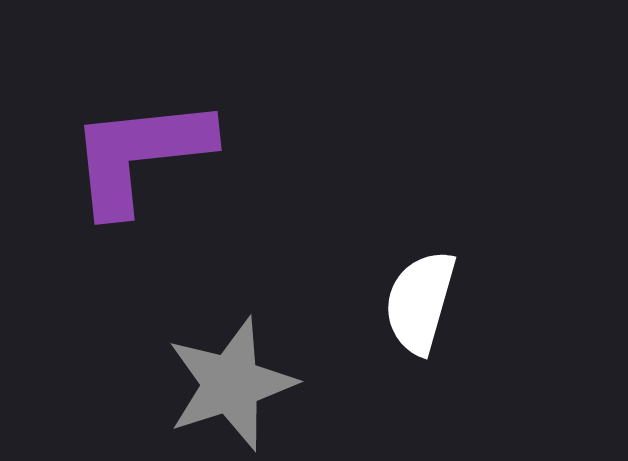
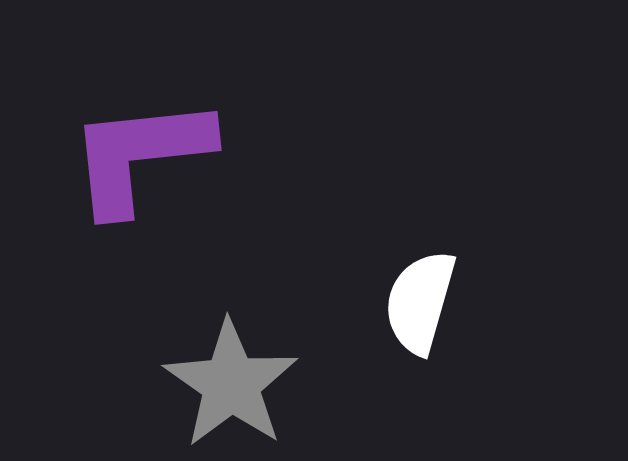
gray star: rotated 19 degrees counterclockwise
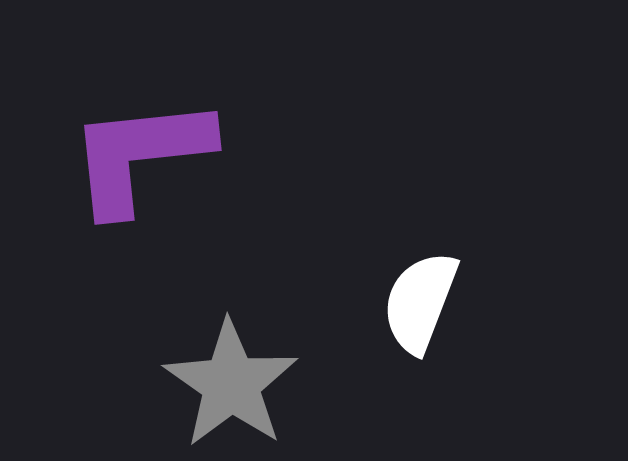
white semicircle: rotated 5 degrees clockwise
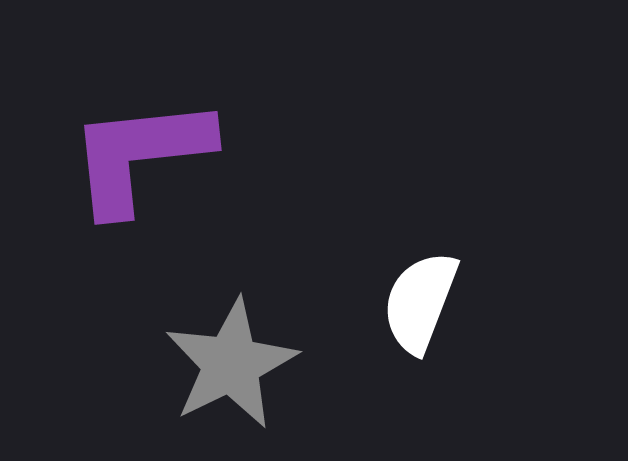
gray star: moved 20 px up; rotated 11 degrees clockwise
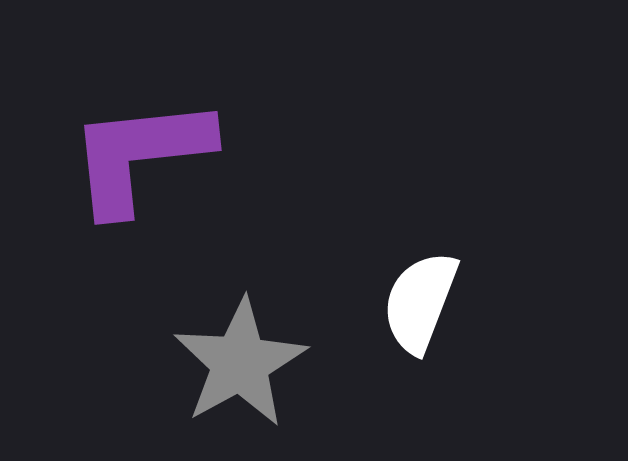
gray star: moved 9 px right, 1 px up; rotated 3 degrees counterclockwise
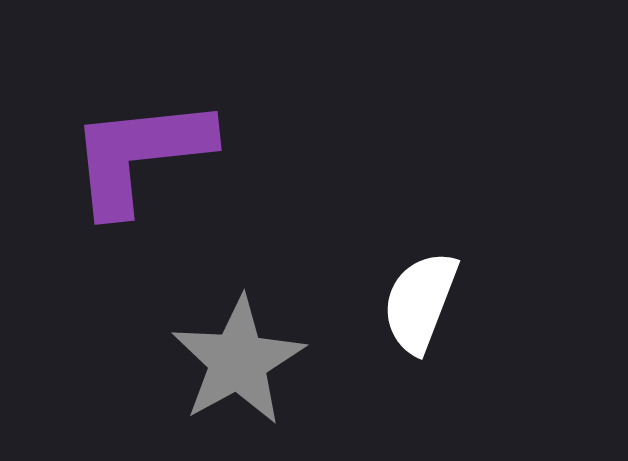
gray star: moved 2 px left, 2 px up
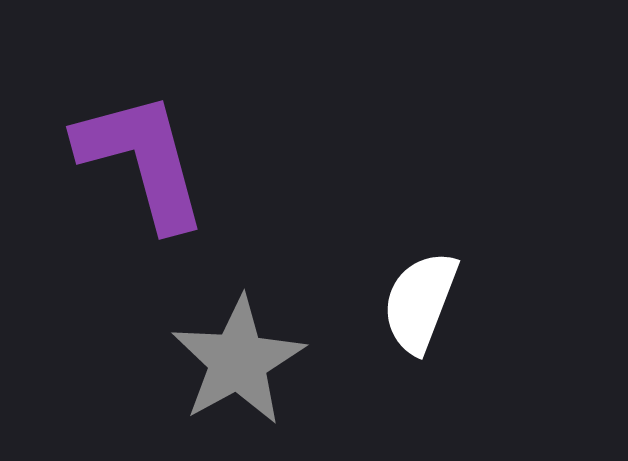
purple L-shape: moved 2 px right, 5 px down; rotated 81 degrees clockwise
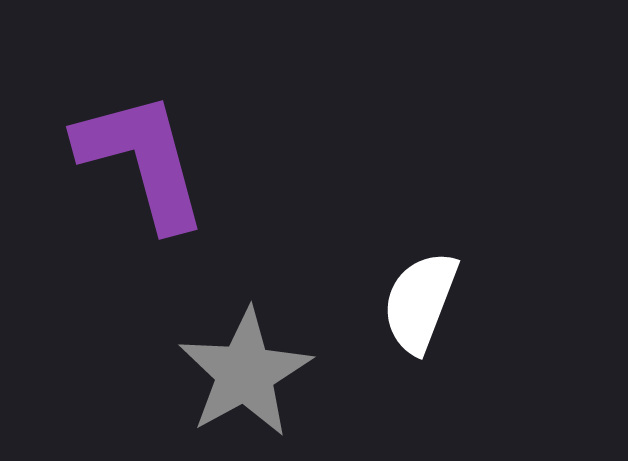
gray star: moved 7 px right, 12 px down
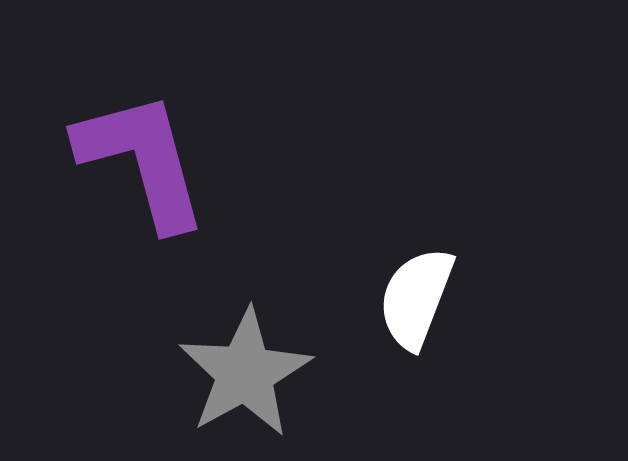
white semicircle: moved 4 px left, 4 px up
